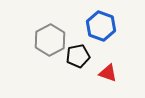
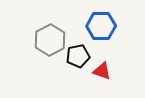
blue hexagon: rotated 20 degrees counterclockwise
red triangle: moved 6 px left, 2 px up
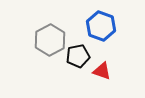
blue hexagon: rotated 20 degrees clockwise
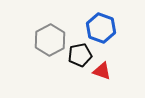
blue hexagon: moved 2 px down
black pentagon: moved 2 px right, 1 px up
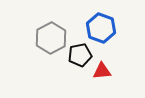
gray hexagon: moved 1 px right, 2 px up
red triangle: rotated 24 degrees counterclockwise
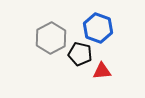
blue hexagon: moved 3 px left
black pentagon: moved 1 px up; rotated 25 degrees clockwise
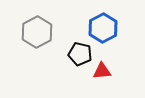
blue hexagon: moved 5 px right; rotated 12 degrees clockwise
gray hexagon: moved 14 px left, 6 px up
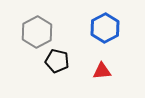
blue hexagon: moved 2 px right
black pentagon: moved 23 px left, 7 px down
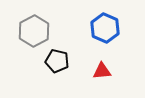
blue hexagon: rotated 8 degrees counterclockwise
gray hexagon: moved 3 px left, 1 px up
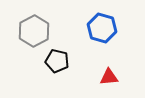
blue hexagon: moved 3 px left; rotated 8 degrees counterclockwise
red triangle: moved 7 px right, 6 px down
